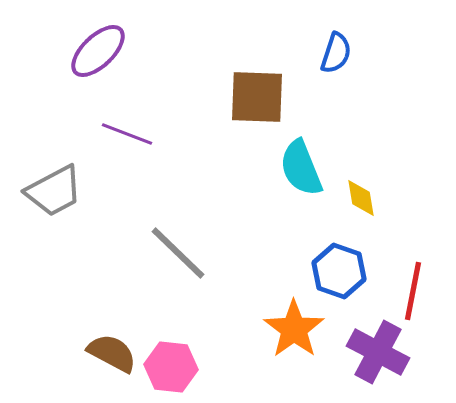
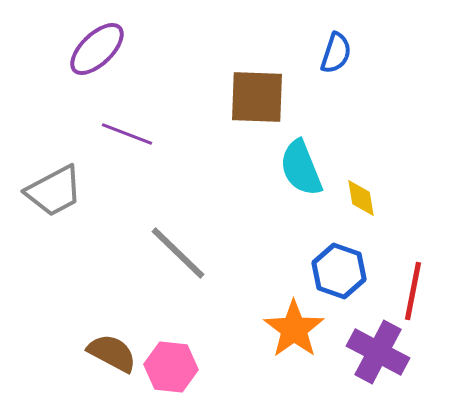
purple ellipse: moved 1 px left, 2 px up
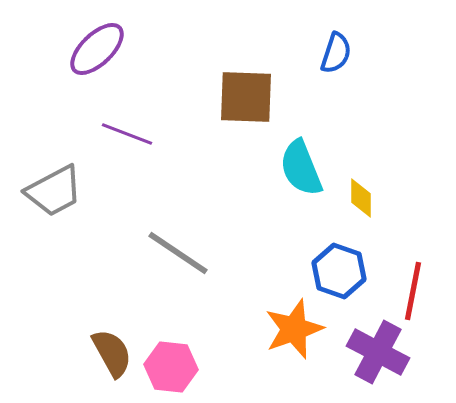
brown square: moved 11 px left
yellow diamond: rotated 9 degrees clockwise
gray line: rotated 10 degrees counterclockwise
orange star: rotated 16 degrees clockwise
brown semicircle: rotated 33 degrees clockwise
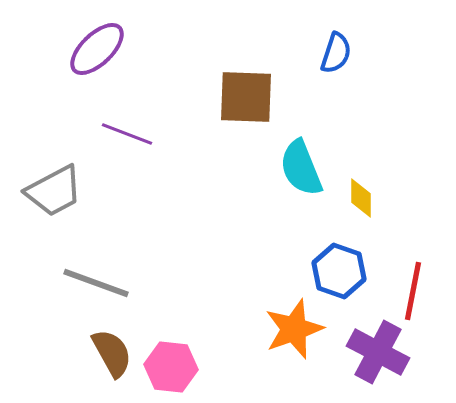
gray line: moved 82 px left, 30 px down; rotated 14 degrees counterclockwise
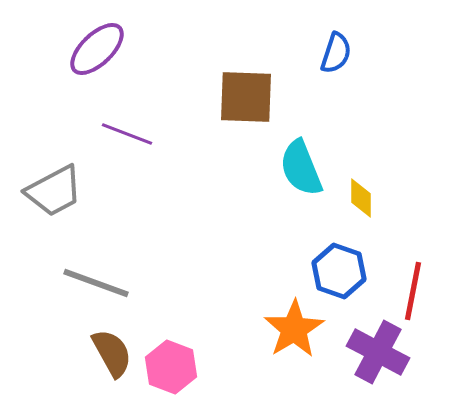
orange star: rotated 12 degrees counterclockwise
pink hexagon: rotated 15 degrees clockwise
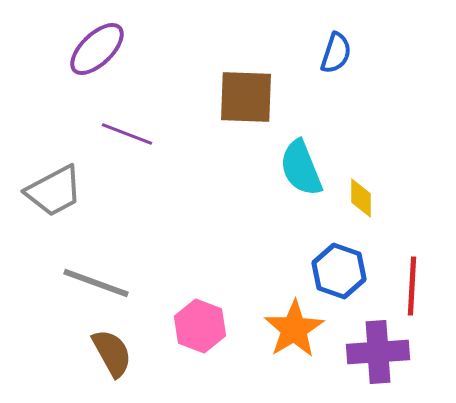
red line: moved 1 px left, 5 px up; rotated 8 degrees counterclockwise
purple cross: rotated 32 degrees counterclockwise
pink hexagon: moved 29 px right, 41 px up
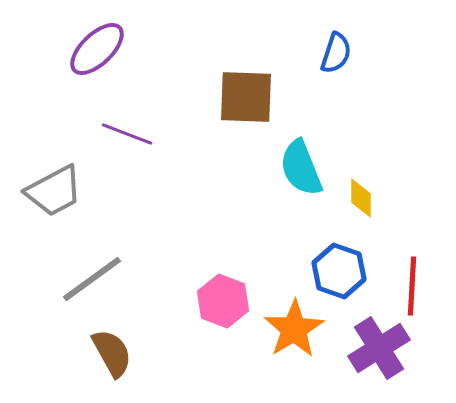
gray line: moved 4 px left, 4 px up; rotated 56 degrees counterclockwise
pink hexagon: moved 23 px right, 25 px up
purple cross: moved 1 px right, 4 px up; rotated 28 degrees counterclockwise
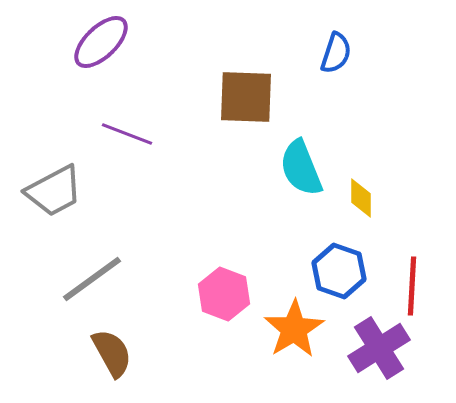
purple ellipse: moved 4 px right, 7 px up
pink hexagon: moved 1 px right, 7 px up
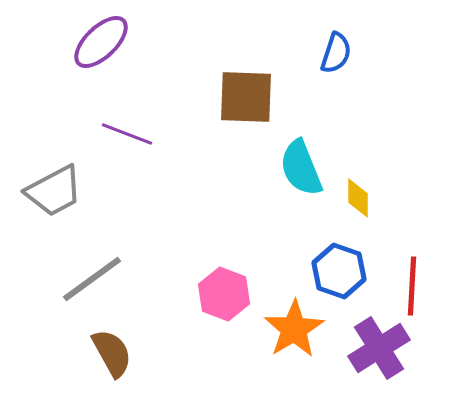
yellow diamond: moved 3 px left
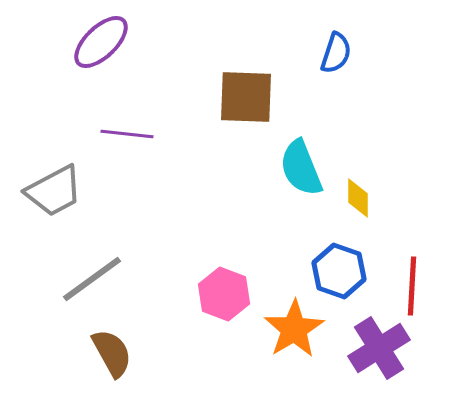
purple line: rotated 15 degrees counterclockwise
